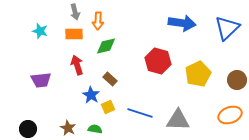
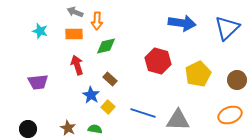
gray arrow: rotated 126 degrees clockwise
orange arrow: moved 1 px left
purple trapezoid: moved 3 px left, 2 px down
yellow square: rotated 24 degrees counterclockwise
blue line: moved 3 px right
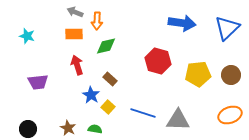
cyan star: moved 13 px left, 5 px down
yellow pentagon: rotated 20 degrees clockwise
brown circle: moved 6 px left, 5 px up
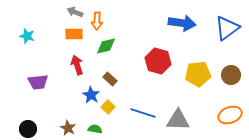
blue triangle: rotated 8 degrees clockwise
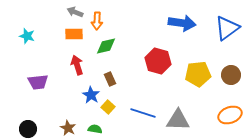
brown rectangle: rotated 24 degrees clockwise
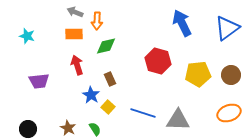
blue arrow: rotated 124 degrees counterclockwise
purple trapezoid: moved 1 px right, 1 px up
orange ellipse: moved 1 px left, 2 px up
green semicircle: rotated 48 degrees clockwise
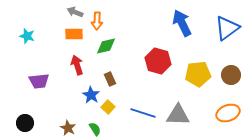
orange ellipse: moved 1 px left
gray triangle: moved 5 px up
black circle: moved 3 px left, 6 px up
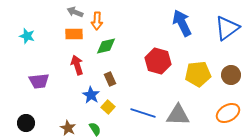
orange ellipse: rotated 10 degrees counterclockwise
black circle: moved 1 px right
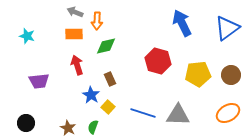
green semicircle: moved 2 px left, 2 px up; rotated 128 degrees counterclockwise
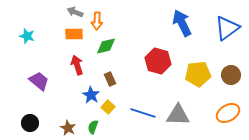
purple trapezoid: rotated 135 degrees counterclockwise
black circle: moved 4 px right
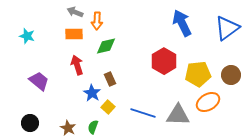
red hexagon: moved 6 px right; rotated 15 degrees clockwise
blue star: moved 1 px right, 2 px up
orange ellipse: moved 20 px left, 11 px up
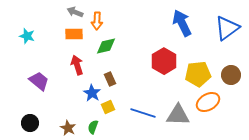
yellow square: rotated 24 degrees clockwise
